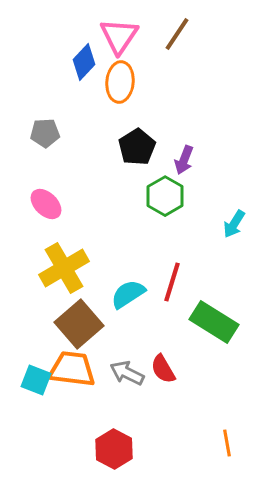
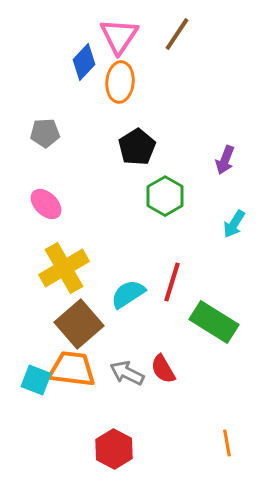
purple arrow: moved 41 px right
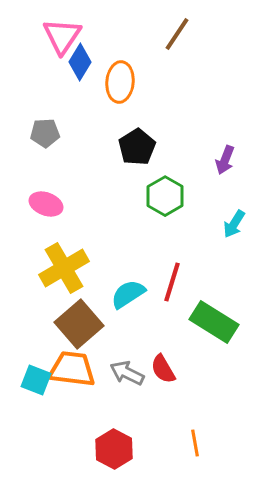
pink triangle: moved 57 px left
blue diamond: moved 4 px left; rotated 12 degrees counterclockwise
pink ellipse: rotated 24 degrees counterclockwise
orange line: moved 32 px left
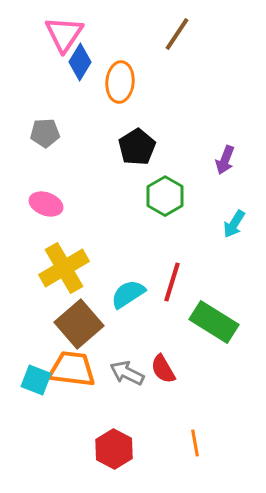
pink triangle: moved 2 px right, 2 px up
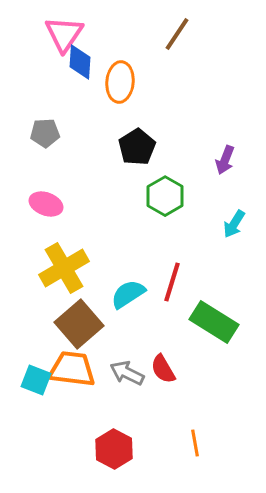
blue diamond: rotated 27 degrees counterclockwise
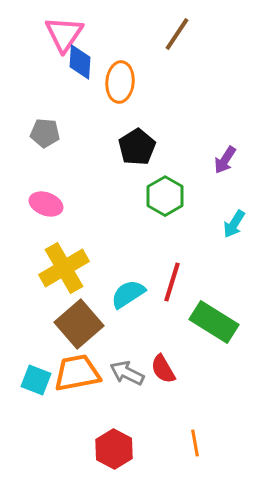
gray pentagon: rotated 8 degrees clockwise
purple arrow: rotated 12 degrees clockwise
orange trapezoid: moved 5 px right, 4 px down; rotated 18 degrees counterclockwise
